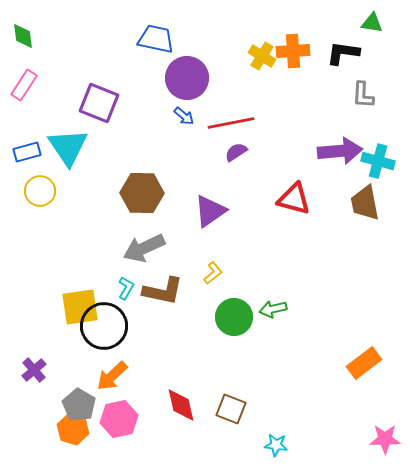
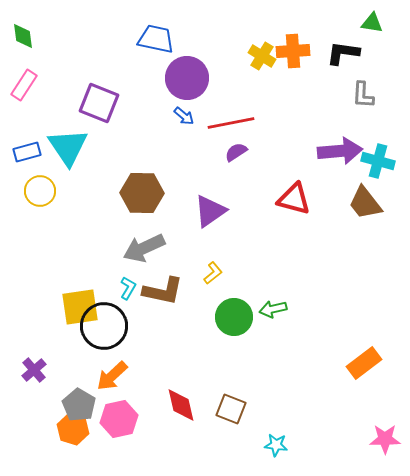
brown trapezoid: rotated 27 degrees counterclockwise
cyan L-shape: moved 2 px right
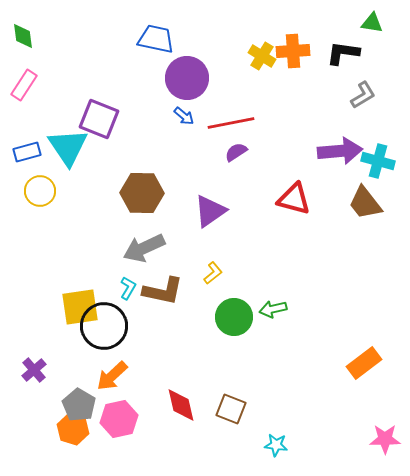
gray L-shape: rotated 124 degrees counterclockwise
purple square: moved 16 px down
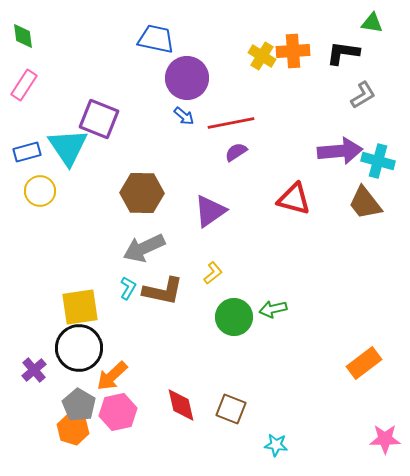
black circle: moved 25 px left, 22 px down
pink hexagon: moved 1 px left, 7 px up
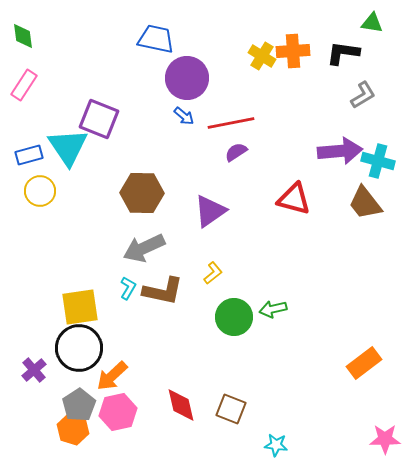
blue rectangle: moved 2 px right, 3 px down
gray pentagon: rotated 8 degrees clockwise
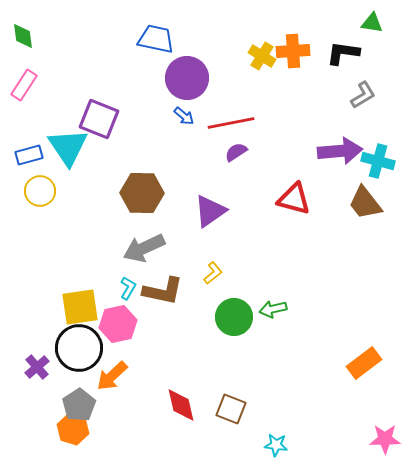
purple cross: moved 3 px right, 3 px up
pink hexagon: moved 88 px up
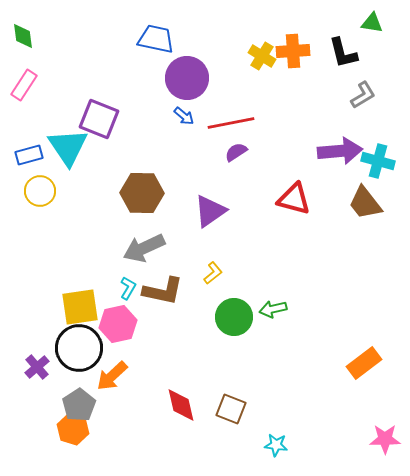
black L-shape: rotated 112 degrees counterclockwise
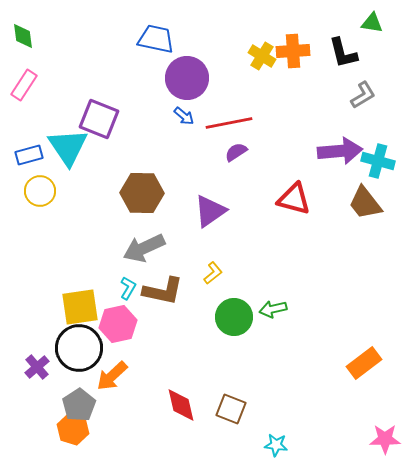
red line: moved 2 px left
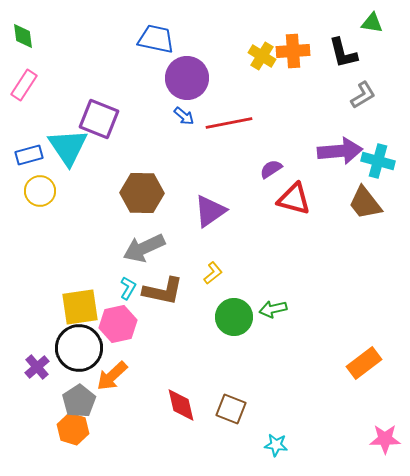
purple semicircle: moved 35 px right, 17 px down
gray pentagon: moved 4 px up
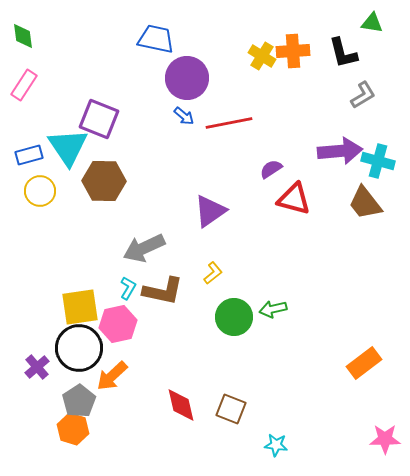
brown hexagon: moved 38 px left, 12 px up
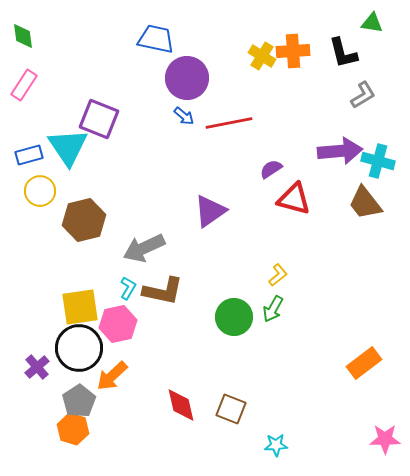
brown hexagon: moved 20 px left, 39 px down; rotated 15 degrees counterclockwise
yellow L-shape: moved 65 px right, 2 px down
green arrow: rotated 48 degrees counterclockwise
cyan star: rotated 10 degrees counterclockwise
